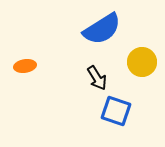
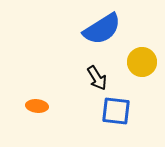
orange ellipse: moved 12 px right, 40 px down; rotated 15 degrees clockwise
blue square: rotated 12 degrees counterclockwise
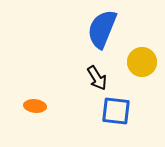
blue semicircle: rotated 144 degrees clockwise
orange ellipse: moved 2 px left
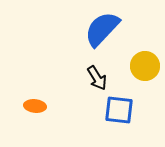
blue semicircle: rotated 21 degrees clockwise
yellow circle: moved 3 px right, 4 px down
blue square: moved 3 px right, 1 px up
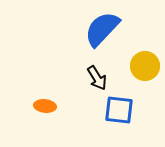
orange ellipse: moved 10 px right
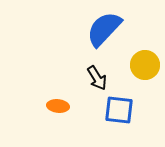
blue semicircle: moved 2 px right
yellow circle: moved 1 px up
orange ellipse: moved 13 px right
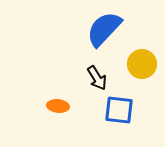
yellow circle: moved 3 px left, 1 px up
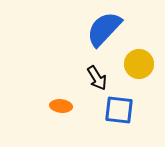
yellow circle: moved 3 px left
orange ellipse: moved 3 px right
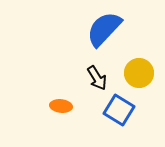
yellow circle: moved 9 px down
blue square: rotated 24 degrees clockwise
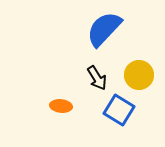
yellow circle: moved 2 px down
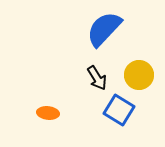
orange ellipse: moved 13 px left, 7 px down
